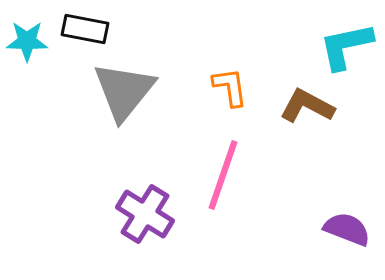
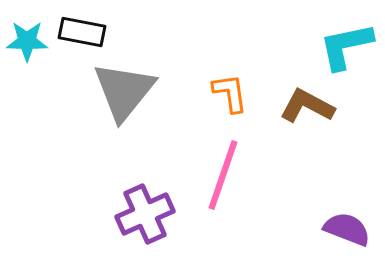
black rectangle: moved 3 px left, 3 px down
orange L-shape: moved 6 px down
purple cross: rotated 34 degrees clockwise
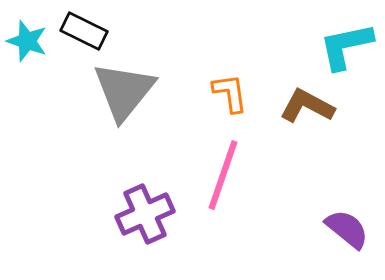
black rectangle: moved 2 px right, 1 px up; rotated 15 degrees clockwise
cyan star: rotated 18 degrees clockwise
purple semicircle: rotated 18 degrees clockwise
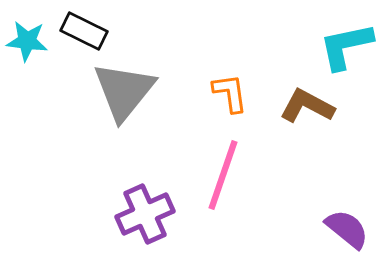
cyan star: rotated 12 degrees counterclockwise
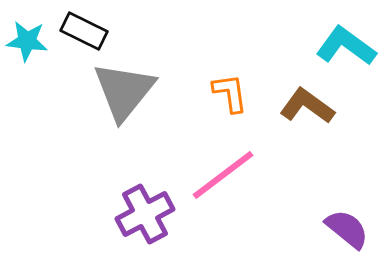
cyan L-shape: rotated 48 degrees clockwise
brown L-shape: rotated 8 degrees clockwise
pink line: rotated 34 degrees clockwise
purple cross: rotated 4 degrees counterclockwise
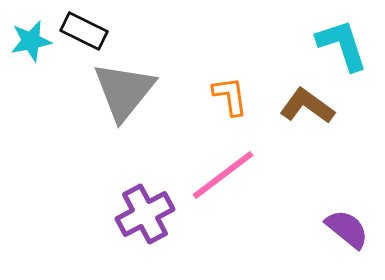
cyan star: moved 4 px right; rotated 18 degrees counterclockwise
cyan L-shape: moved 4 px left, 1 px up; rotated 36 degrees clockwise
orange L-shape: moved 3 px down
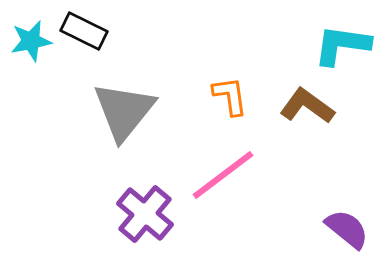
cyan L-shape: rotated 64 degrees counterclockwise
gray triangle: moved 20 px down
purple cross: rotated 22 degrees counterclockwise
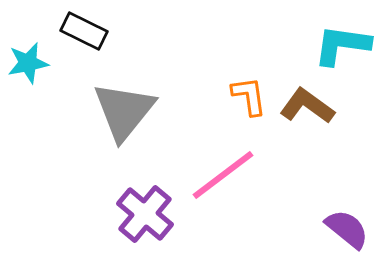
cyan star: moved 3 px left, 22 px down
orange L-shape: moved 19 px right
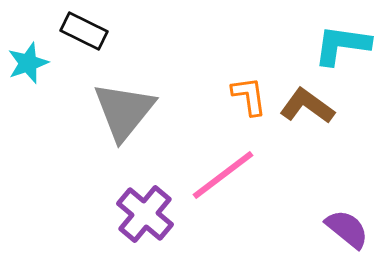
cyan star: rotated 9 degrees counterclockwise
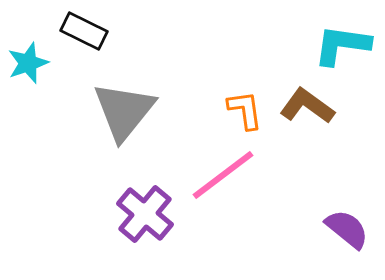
orange L-shape: moved 4 px left, 14 px down
